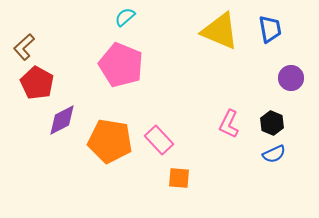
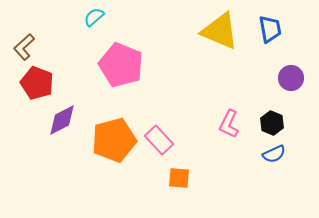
cyan semicircle: moved 31 px left
red pentagon: rotated 8 degrees counterclockwise
orange pentagon: moved 4 px right, 1 px up; rotated 24 degrees counterclockwise
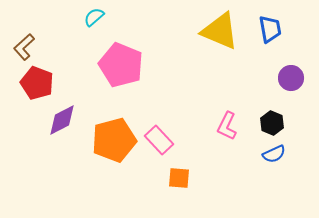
pink L-shape: moved 2 px left, 2 px down
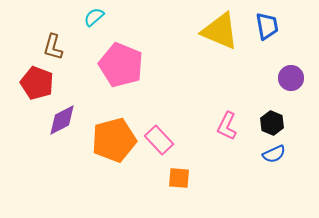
blue trapezoid: moved 3 px left, 3 px up
brown L-shape: moved 29 px right; rotated 32 degrees counterclockwise
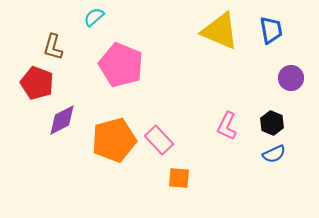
blue trapezoid: moved 4 px right, 4 px down
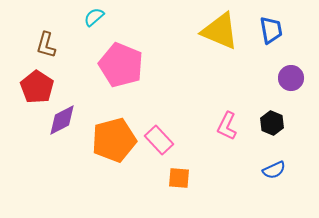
brown L-shape: moved 7 px left, 2 px up
red pentagon: moved 4 px down; rotated 12 degrees clockwise
blue semicircle: moved 16 px down
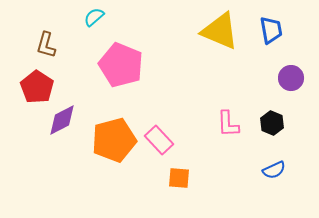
pink L-shape: moved 1 px right, 2 px up; rotated 28 degrees counterclockwise
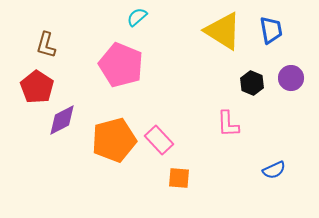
cyan semicircle: moved 43 px right
yellow triangle: moved 3 px right; rotated 9 degrees clockwise
black hexagon: moved 20 px left, 40 px up
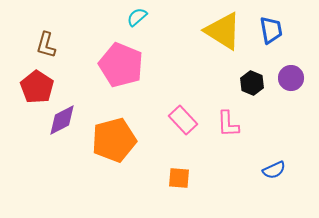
pink rectangle: moved 24 px right, 20 px up
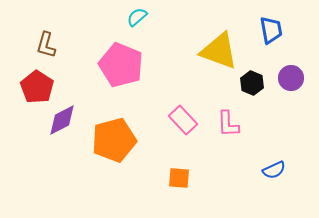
yellow triangle: moved 4 px left, 20 px down; rotated 12 degrees counterclockwise
